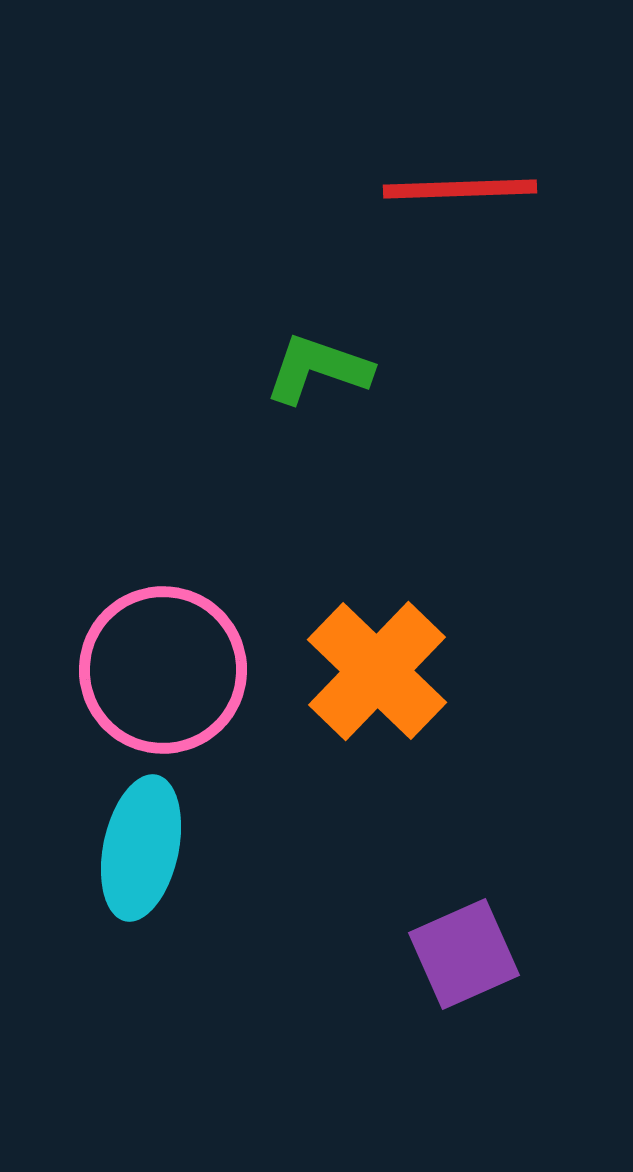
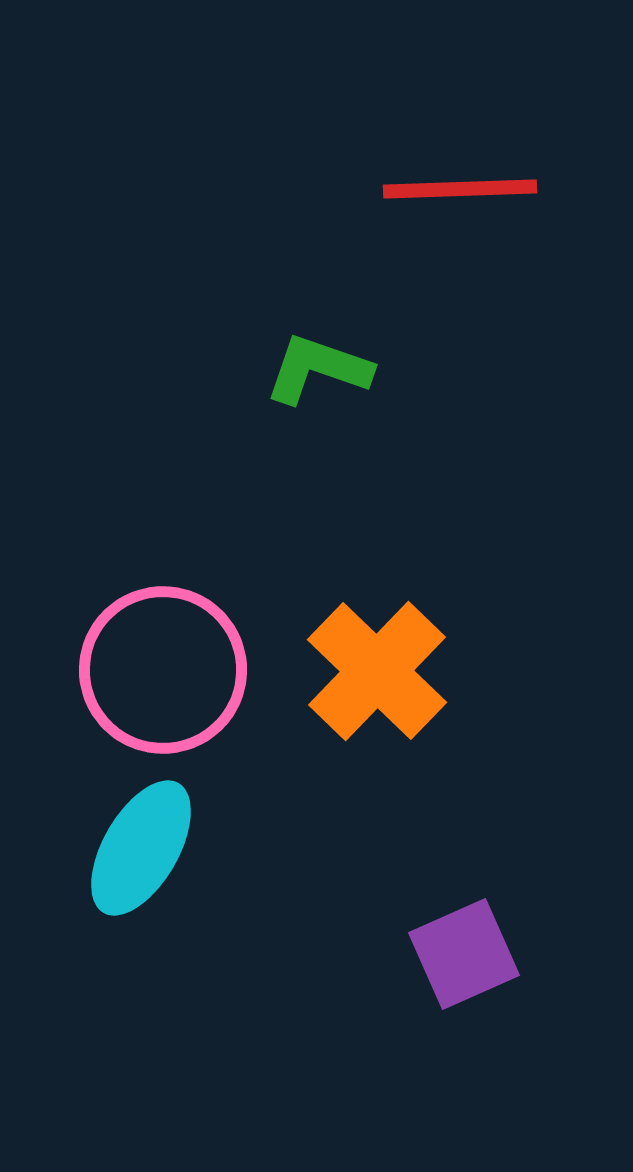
cyan ellipse: rotated 18 degrees clockwise
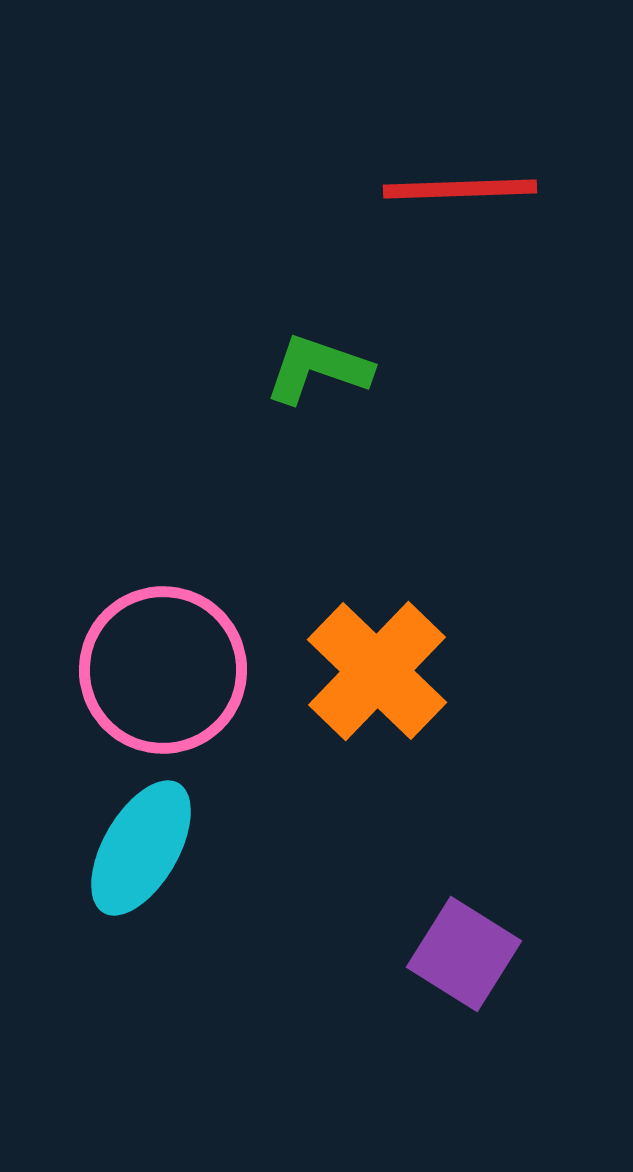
purple square: rotated 34 degrees counterclockwise
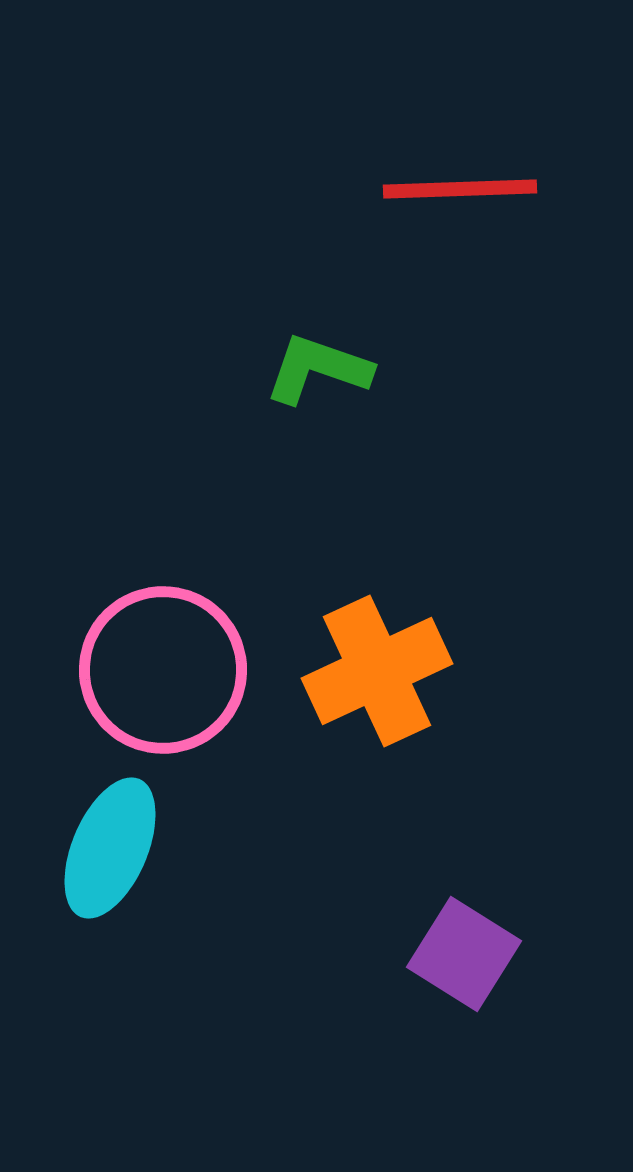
orange cross: rotated 21 degrees clockwise
cyan ellipse: moved 31 px left; rotated 7 degrees counterclockwise
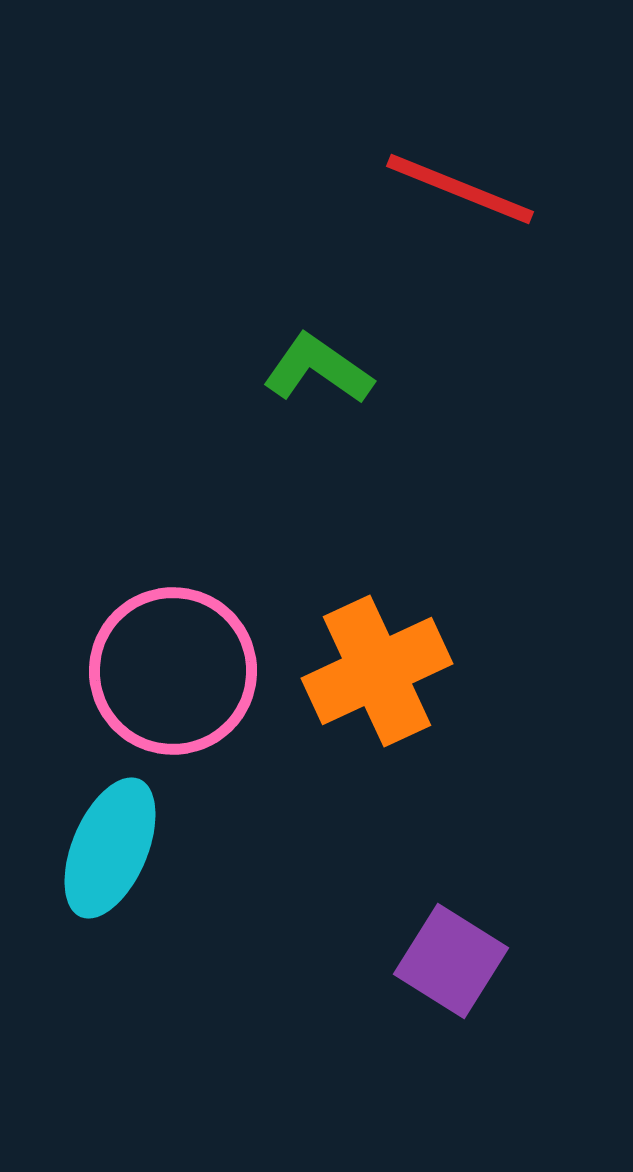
red line: rotated 24 degrees clockwise
green L-shape: rotated 16 degrees clockwise
pink circle: moved 10 px right, 1 px down
purple square: moved 13 px left, 7 px down
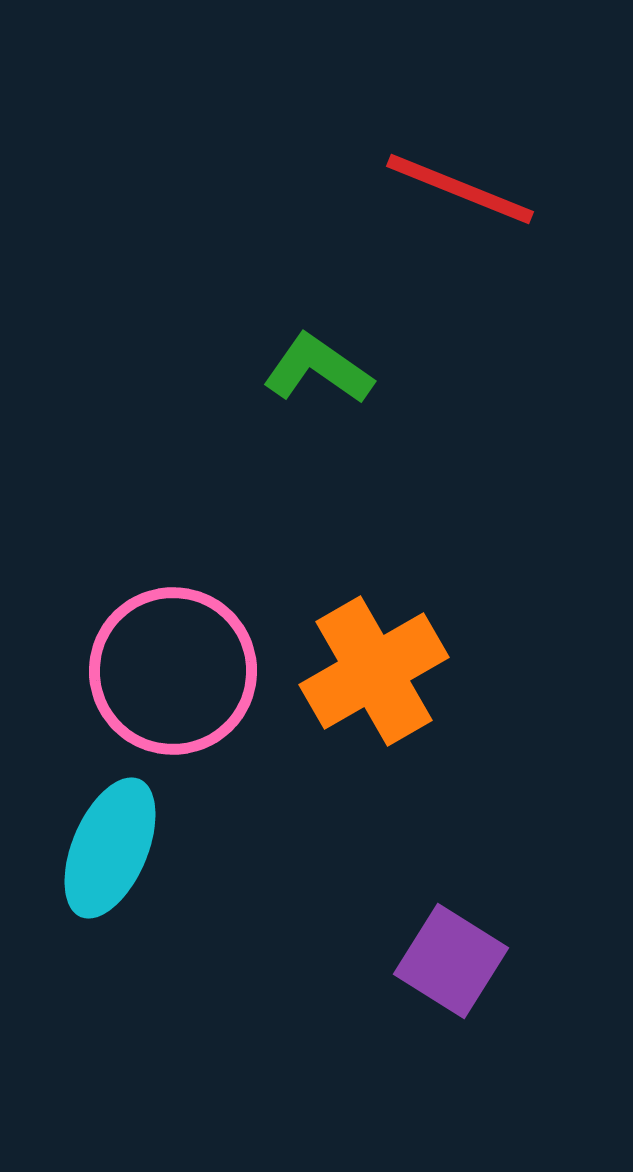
orange cross: moved 3 px left; rotated 5 degrees counterclockwise
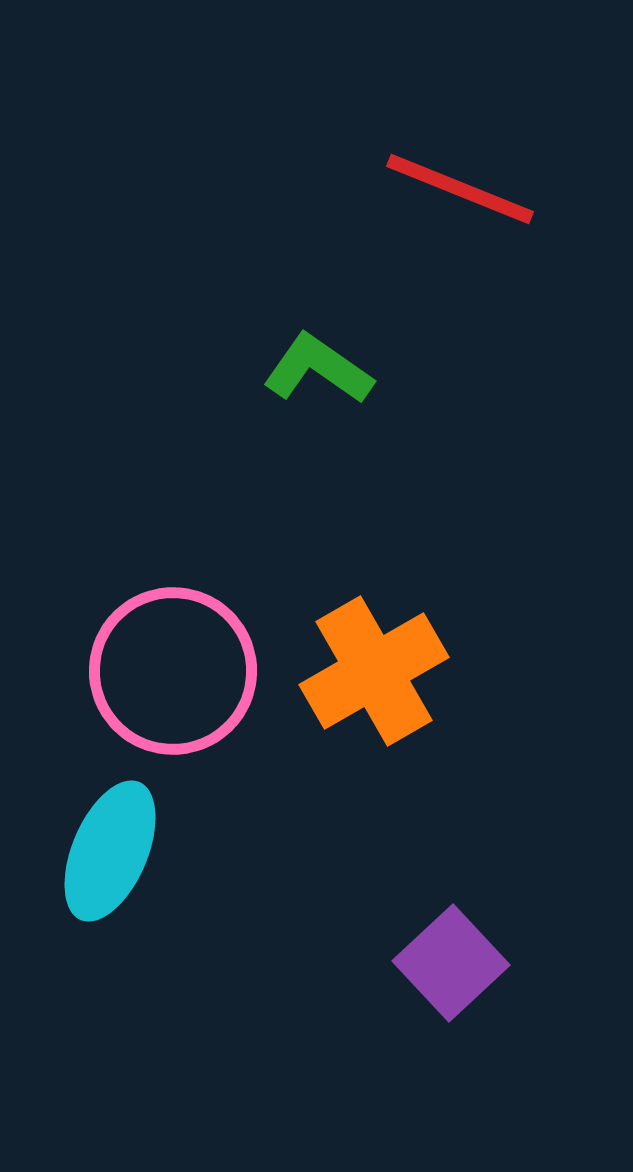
cyan ellipse: moved 3 px down
purple square: moved 2 px down; rotated 15 degrees clockwise
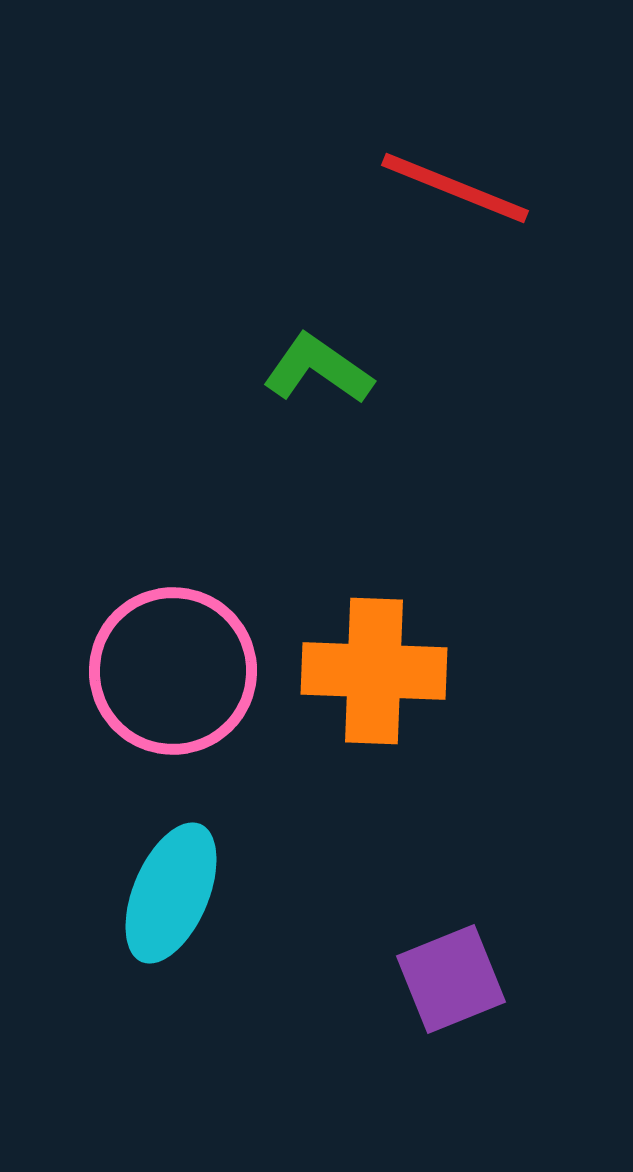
red line: moved 5 px left, 1 px up
orange cross: rotated 32 degrees clockwise
cyan ellipse: moved 61 px right, 42 px down
purple square: moved 16 px down; rotated 21 degrees clockwise
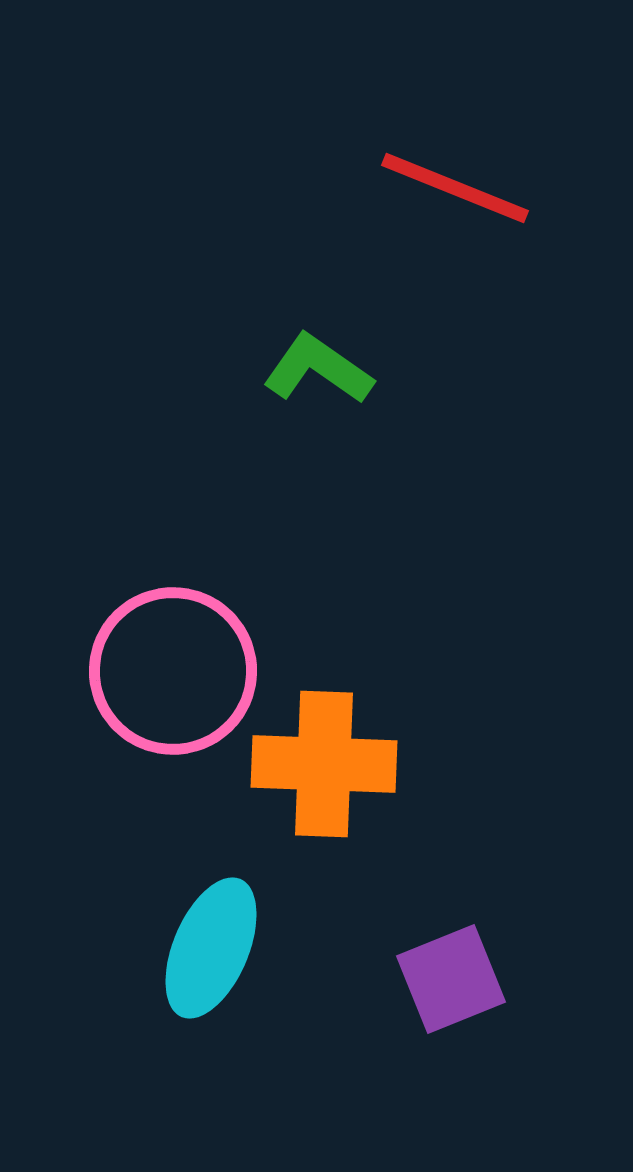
orange cross: moved 50 px left, 93 px down
cyan ellipse: moved 40 px right, 55 px down
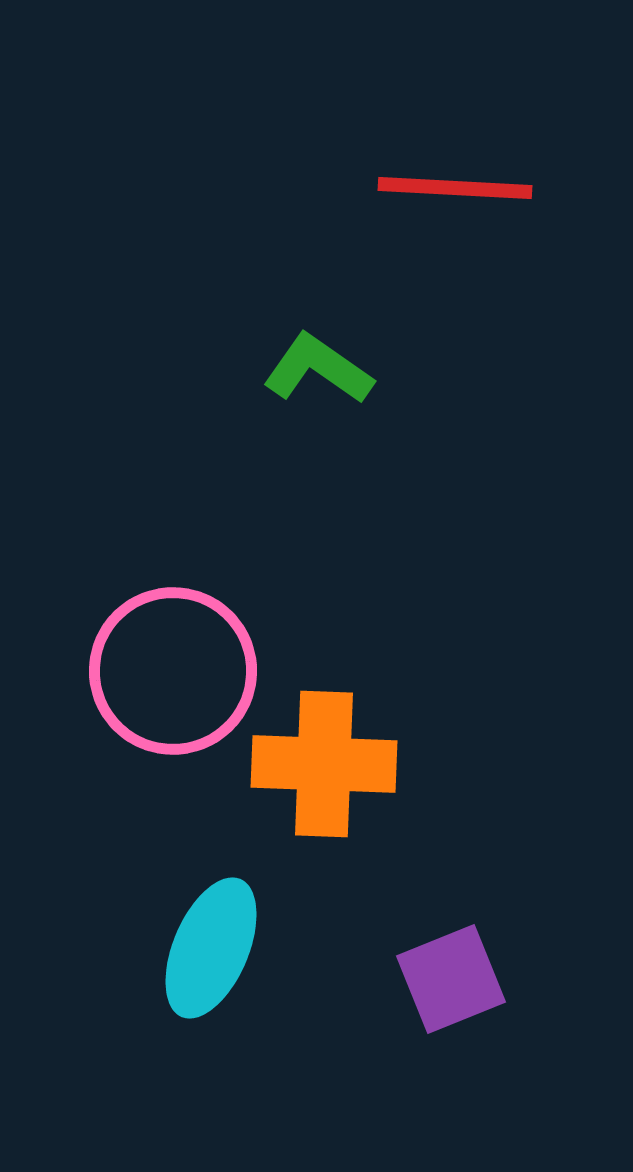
red line: rotated 19 degrees counterclockwise
